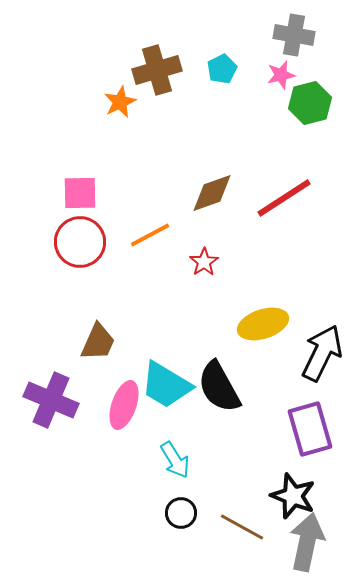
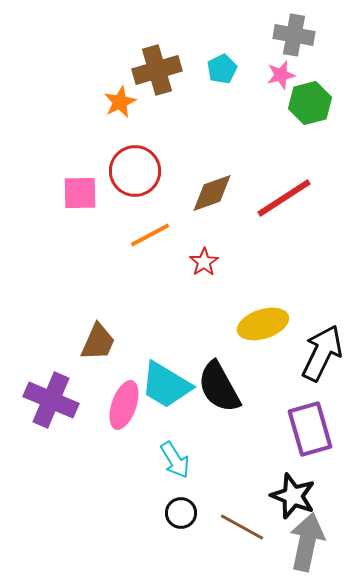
red circle: moved 55 px right, 71 px up
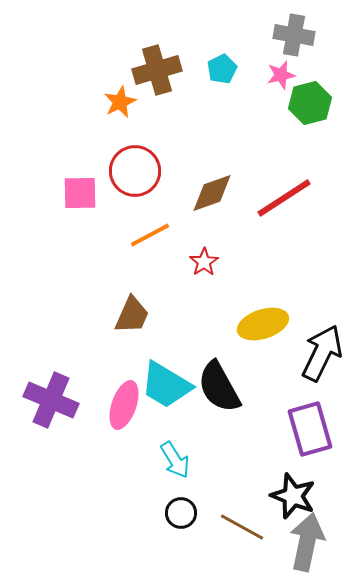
brown trapezoid: moved 34 px right, 27 px up
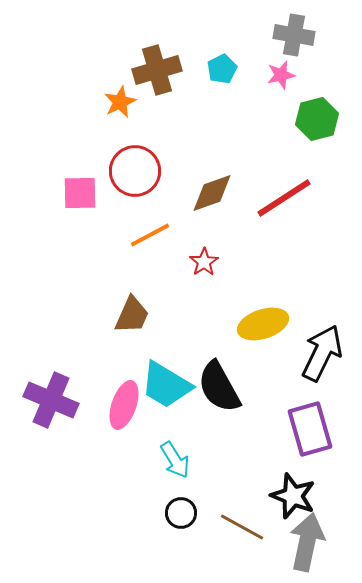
green hexagon: moved 7 px right, 16 px down
